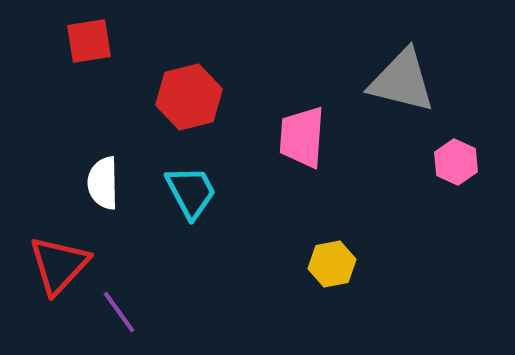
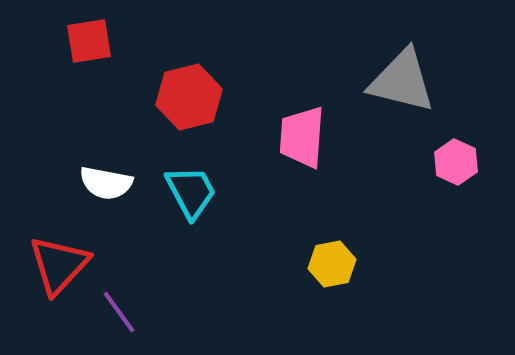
white semicircle: moved 3 px right; rotated 78 degrees counterclockwise
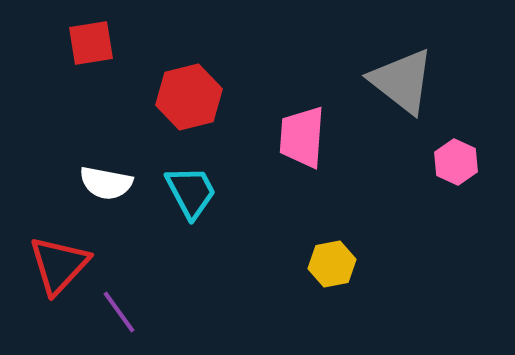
red square: moved 2 px right, 2 px down
gray triangle: rotated 24 degrees clockwise
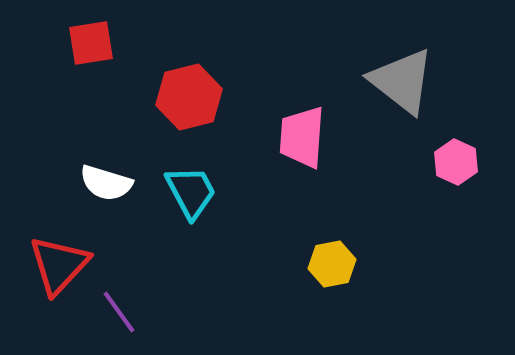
white semicircle: rotated 6 degrees clockwise
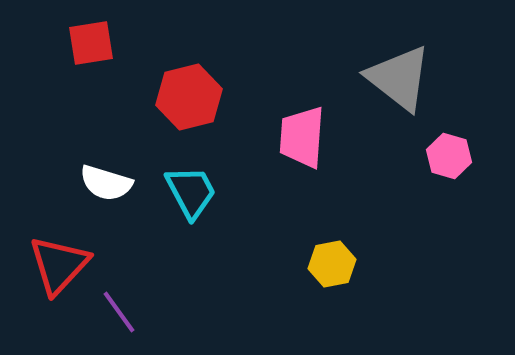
gray triangle: moved 3 px left, 3 px up
pink hexagon: moved 7 px left, 6 px up; rotated 9 degrees counterclockwise
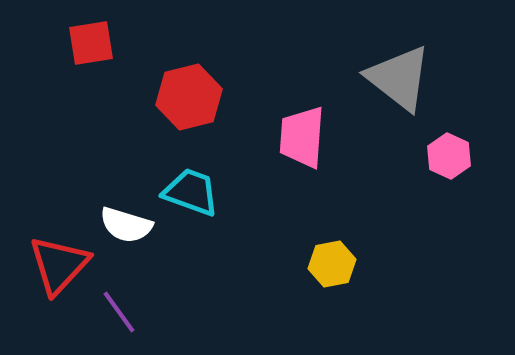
pink hexagon: rotated 9 degrees clockwise
white semicircle: moved 20 px right, 42 px down
cyan trapezoid: rotated 42 degrees counterclockwise
